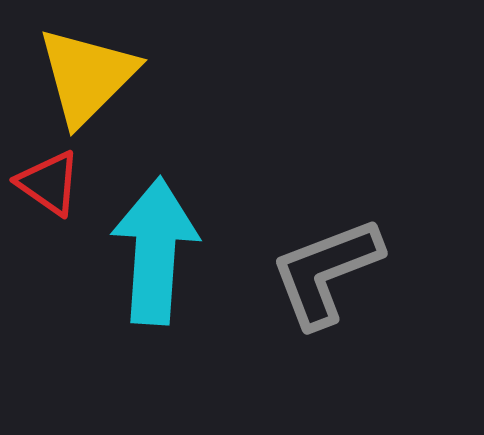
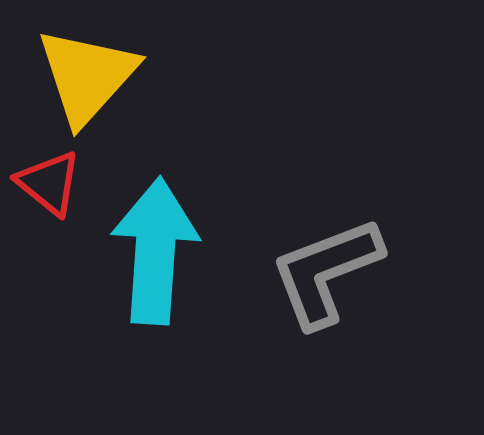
yellow triangle: rotated 3 degrees counterclockwise
red triangle: rotated 4 degrees clockwise
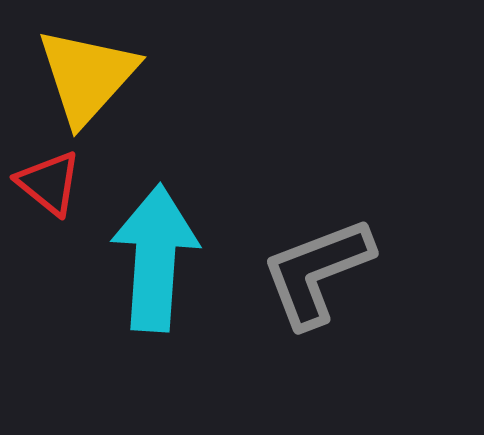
cyan arrow: moved 7 px down
gray L-shape: moved 9 px left
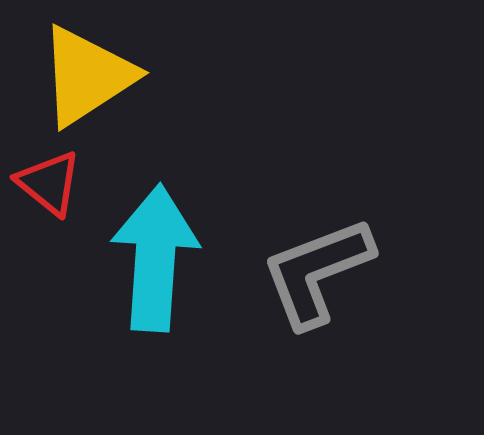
yellow triangle: rotated 15 degrees clockwise
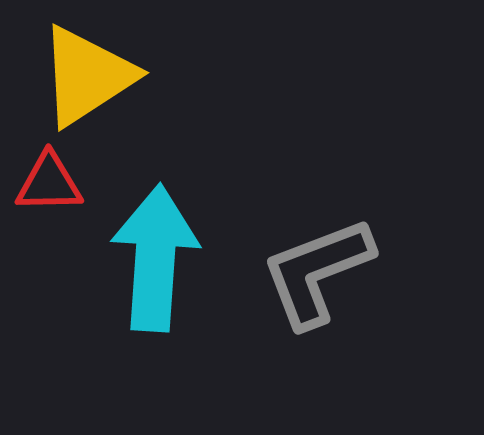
red triangle: rotated 40 degrees counterclockwise
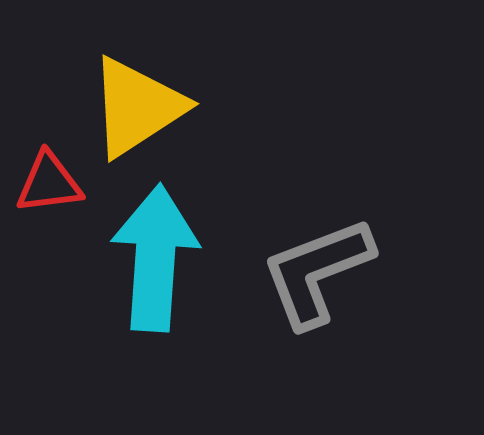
yellow triangle: moved 50 px right, 31 px down
red triangle: rotated 6 degrees counterclockwise
